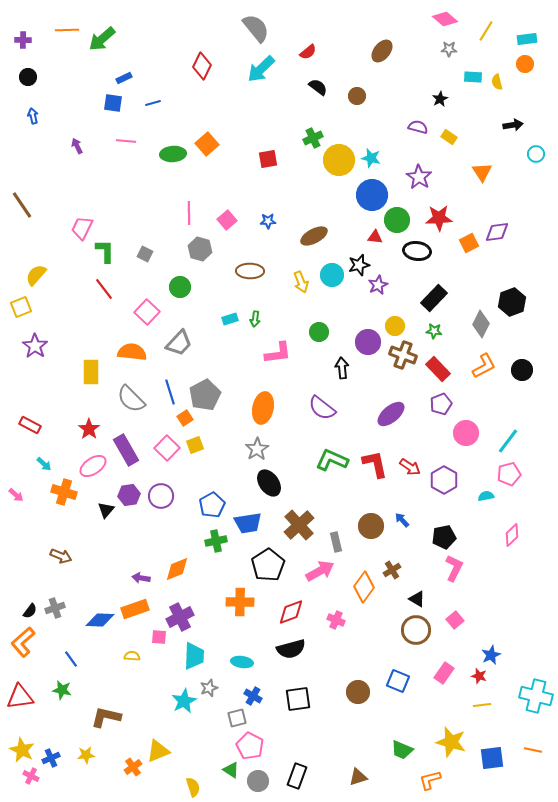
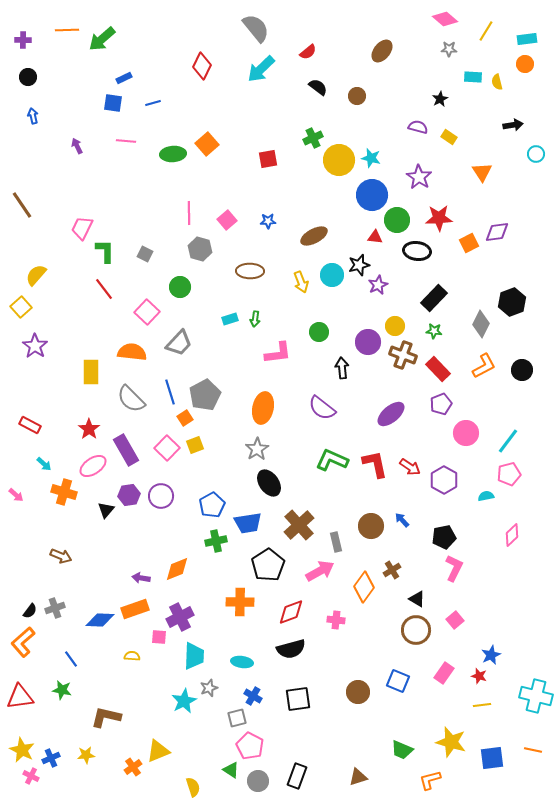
yellow square at (21, 307): rotated 20 degrees counterclockwise
pink cross at (336, 620): rotated 18 degrees counterclockwise
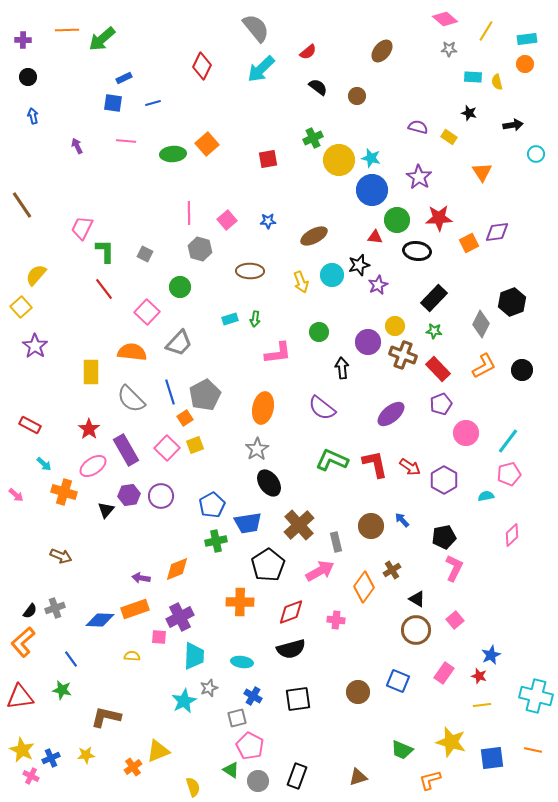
black star at (440, 99): moved 29 px right, 14 px down; rotated 28 degrees counterclockwise
blue circle at (372, 195): moved 5 px up
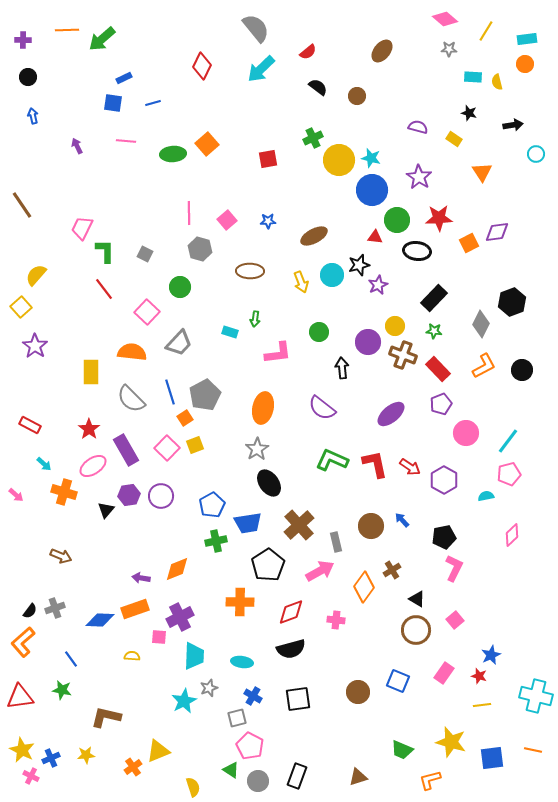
yellow rectangle at (449, 137): moved 5 px right, 2 px down
cyan rectangle at (230, 319): moved 13 px down; rotated 35 degrees clockwise
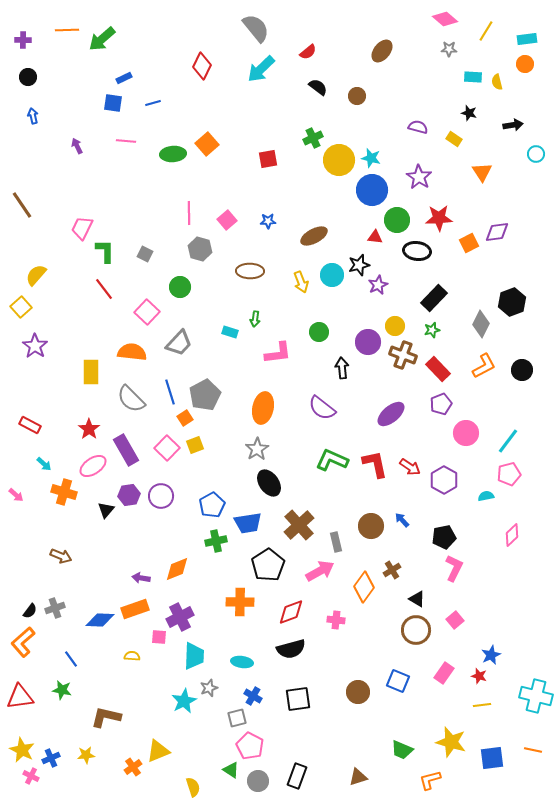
green star at (434, 331): moved 2 px left, 1 px up; rotated 21 degrees counterclockwise
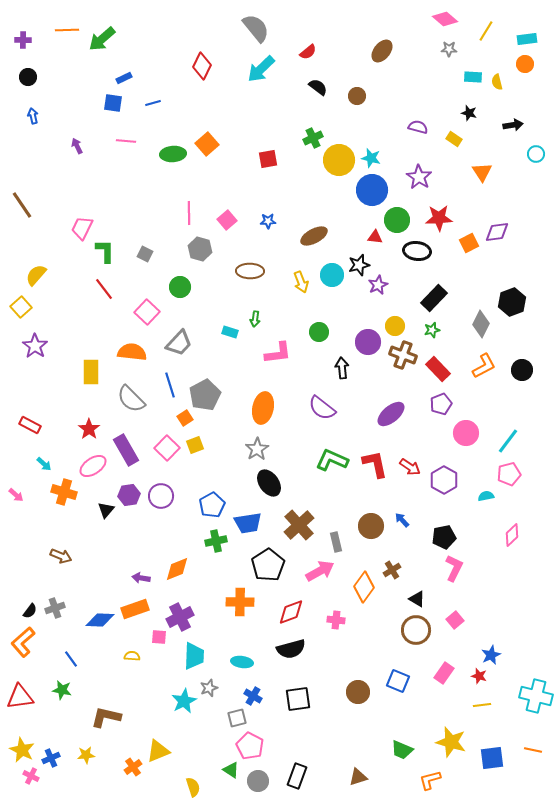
blue line at (170, 392): moved 7 px up
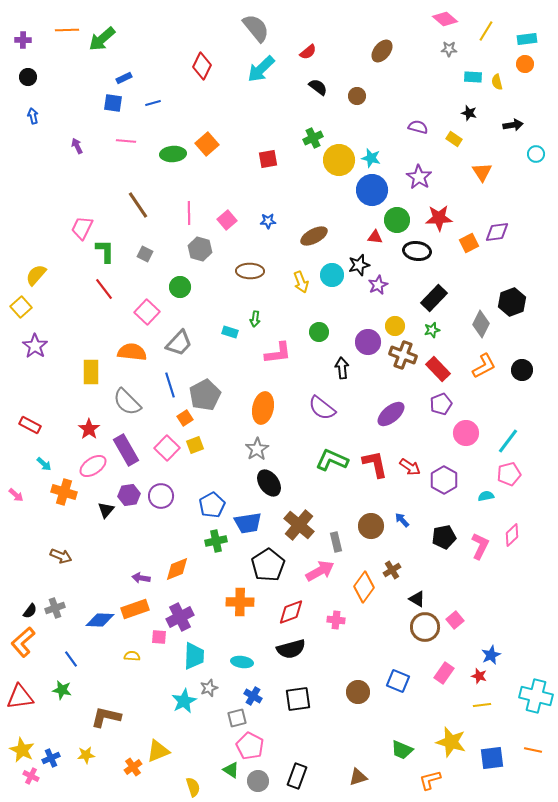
brown line at (22, 205): moved 116 px right
gray semicircle at (131, 399): moved 4 px left, 3 px down
brown cross at (299, 525): rotated 8 degrees counterclockwise
pink L-shape at (454, 568): moved 26 px right, 22 px up
brown circle at (416, 630): moved 9 px right, 3 px up
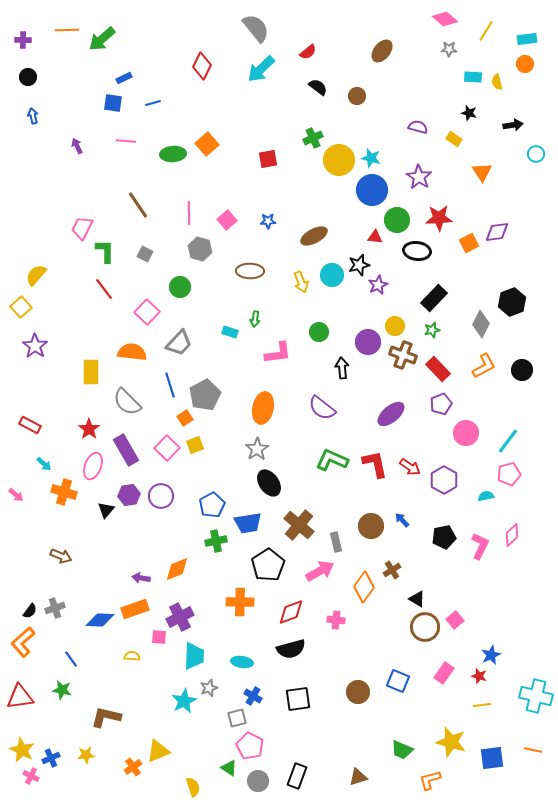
pink ellipse at (93, 466): rotated 36 degrees counterclockwise
green triangle at (231, 770): moved 2 px left, 2 px up
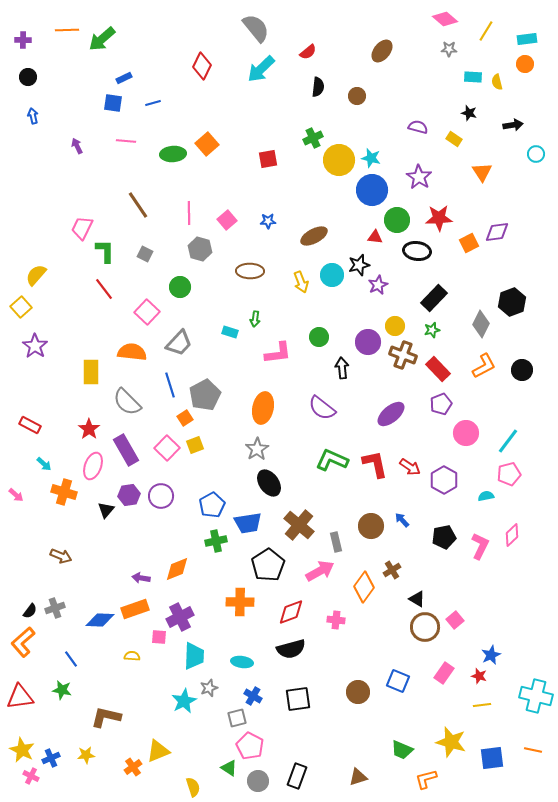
black semicircle at (318, 87): rotated 60 degrees clockwise
green circle at (319, 332): moved 5 px down
orange L-shape at (430, 780): moved 4 px left, 1 px up
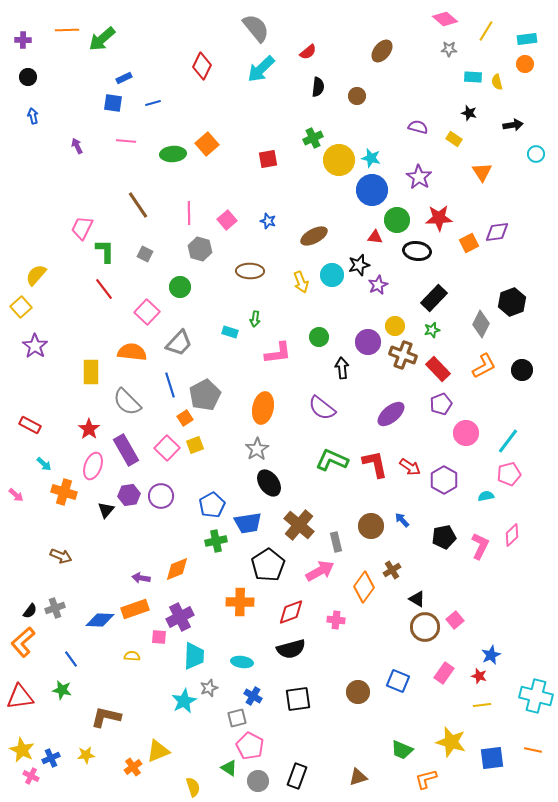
blue star at (268, 221): rotated 21 degrees clockwise
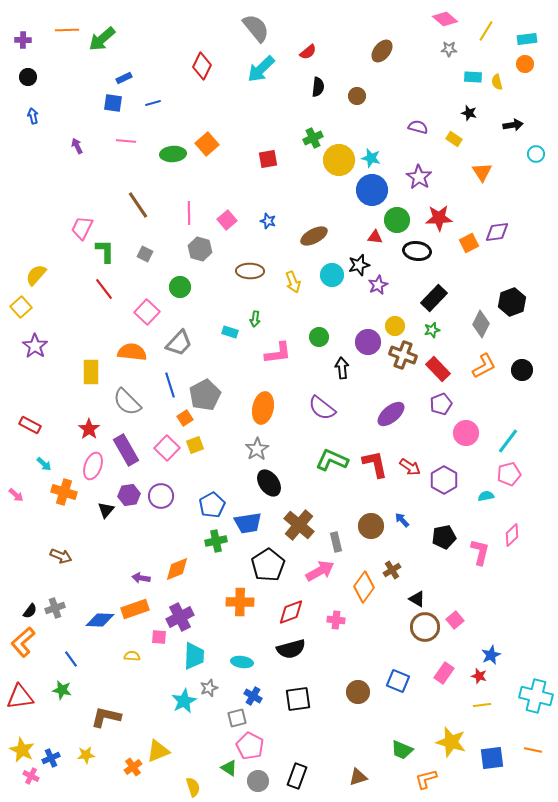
yellow arrow at (301, 282): moved 8 px left
pink L-shape at (480, 546): moved 6 px down; rotated 12 degrees counterclockwise
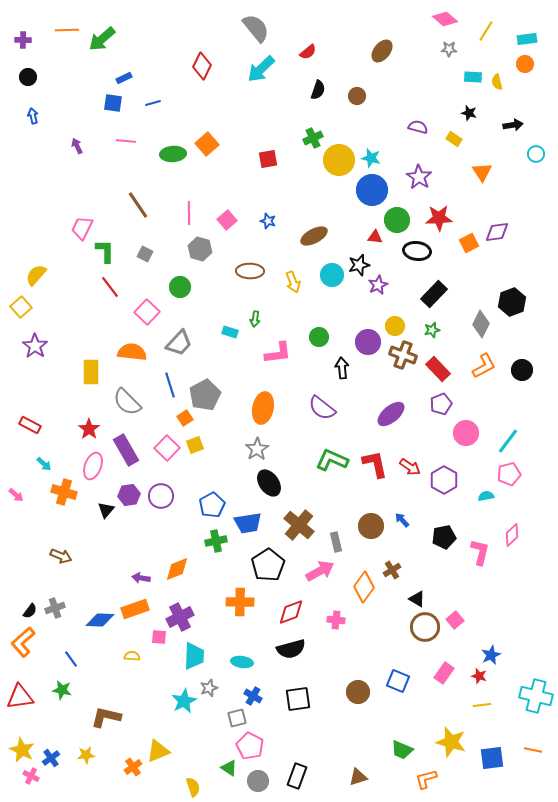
black semicircle at (318, 87): moved 3 px down; rotated 12 degrees clockwise
red line at (104, 289): moved 6 px right, 2 px up
black rectangle at (434, 298): moved 4 px up
blue cross at (51, 758): rotated 12 degrees counterclockwise
